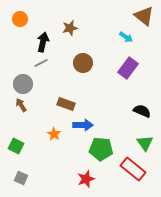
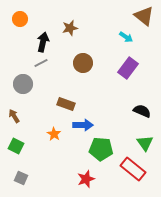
brown arrow: moved 7 px left, 11 px down
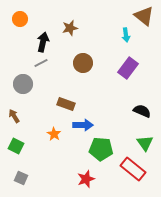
cyan arrow: moved 2 px up; rotated 48 degrees clockwise
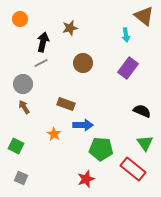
brown arrow: moved 10 px right, 9 px up
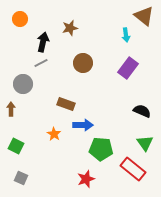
brown arrow: moved 13 px left, 2 px down; rotated 32 degrees clockwise
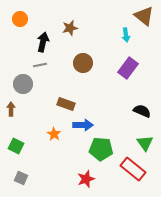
gray line: moved 1 px left, 2 px down; rotated 16 degrees clockwise
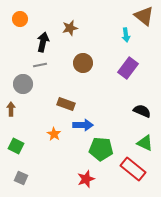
green triangle: rotated 30 degrees counterclockwise
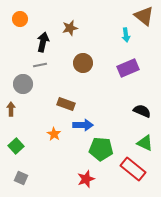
purple rectangle: rotated 30 degrees clockwise
green square: rotated 21 degrees clockwise
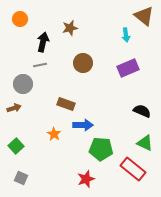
brown arrow: moved 3 px right, 1 px up; rotated 72 degrees clockwise
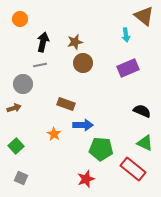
brown star: moved 5 px right, 14 px down
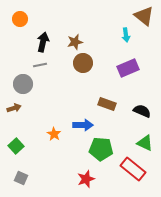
brown rectangle: moved 41 px right
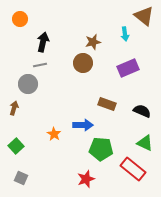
cyan arrow: moved 1 px left, 1 px up
brown star: moved 18 px right
gray circle: moved 5 px right
brown arrow: rotated 56 degrees counterclockwise
